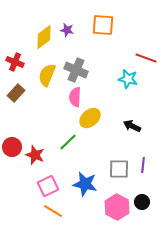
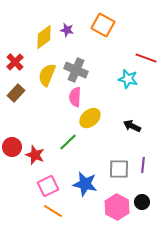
orange square: rotated 25 degrees clockwise
red cross: rotated 24 degrees clockwise
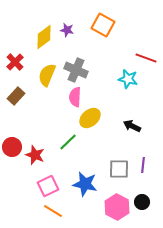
brown rectangle: moved 3 px down
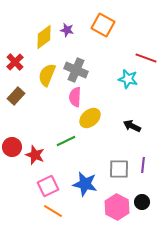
green line: moved 2 px left, 1 px up; rotated 18 degrees clockwise
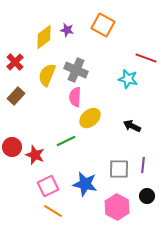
black circle: moved 5 px right, 6 px up
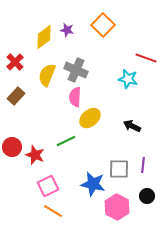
orange square: rotated 15 degrees clockwise
blue star: moved 8 px right
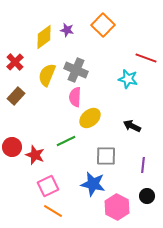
gray square: moved 13 px left, 13 px up
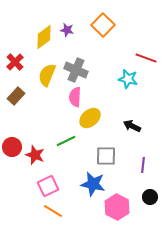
black circle: moved 3 px right, 1 px down
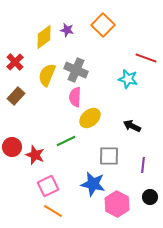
gray square: moved 3 px right
pink hexagon: moved 3 px up
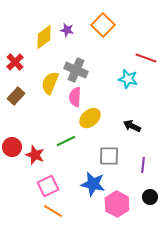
yellow semicircle: moved 3 px right, 8 px down
